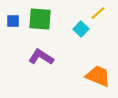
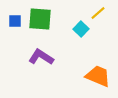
blue square: moved 2 px right
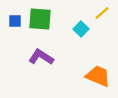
yellow line: moved 4 px right
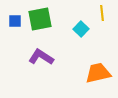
yellow line: rotated 56 degrees counterclockwise
green square: rotated 15 degrees counterclockwise
orange trapezoid: moved 3 px up; rotated 36 degrees counterclockwise
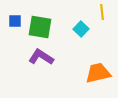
yellow line: moved 1 px up
green square: moved 8 px down; rotated 20 degrees clockwise
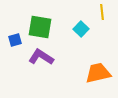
blue square: moved 19 px down; rotated 16 degrees counterclockwise
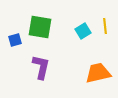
yellow line: moved 3 px right, 14 px down
cyan square: moved 2 px right, 2 px down; rotated 14 degrees clockwise
purple L-shape: moved 10 px down; rotated 70 degrees clockwise
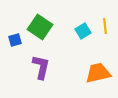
green square: rotated 25 degrees clockwise
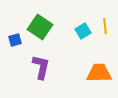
orange trapezoid: moved 1 px right; rotated 12 degrees clockwise
